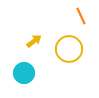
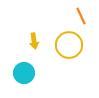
yellow arrow: rotated 119 degrees clockwise
yellow circle: moved 4 px up
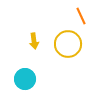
yellow circle: moved 1 px left, 1 px up
cyan circle: moved 1 px right, 6 px down
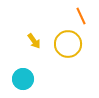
yellow arrow: rotated 28 degrees counterclockwise
cyan circle: moved 2 px left
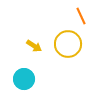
yellow arrow: moved 5 px down; rotated 21 degrees counterclockwise
cyan circle: moved 1 px right
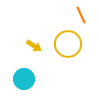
orange line: moved 1 px up
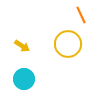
yellow arrow: moved 12 px left
